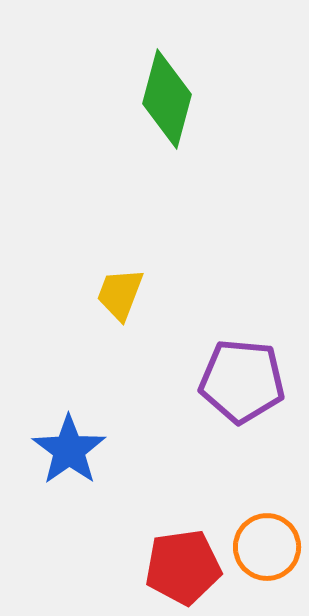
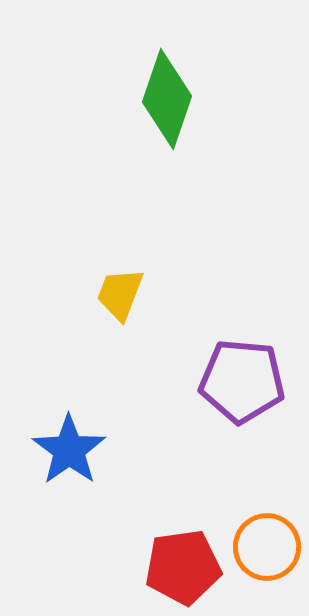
green diamond: rotated 4 degrees clockwise
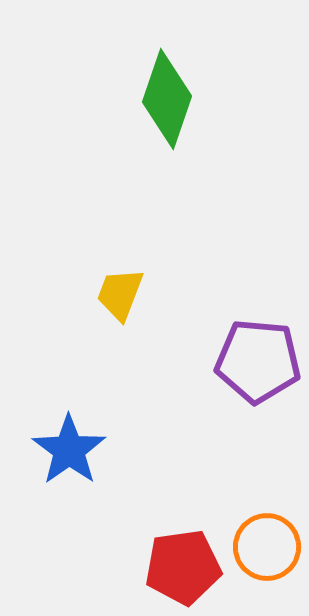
purple pentagon: moved 16 px right, 20 px up
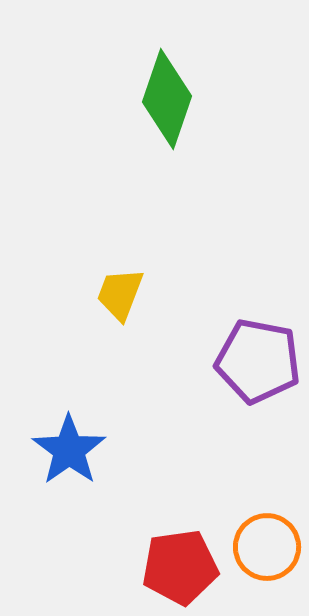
purple pentagon: rotated 6 degrees clockwise
red pentagon: moved 3 px left
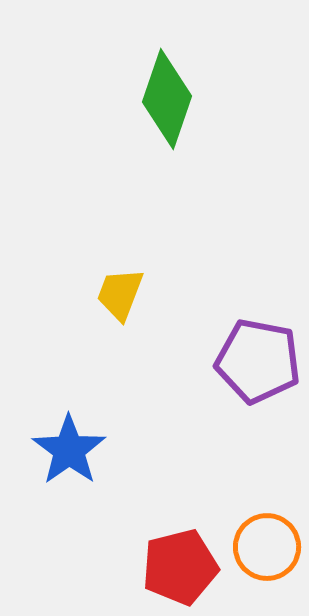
red pentagon: rotated 6 degrees counterclockwise
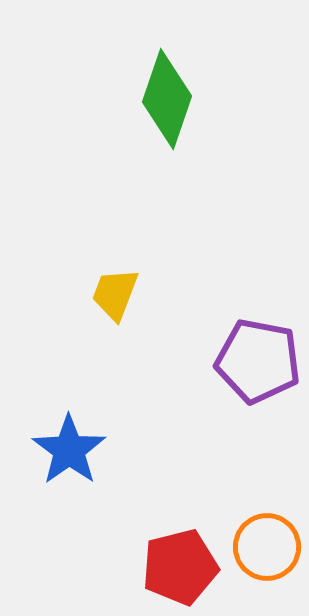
yellow trapezoid: moved 5 px left
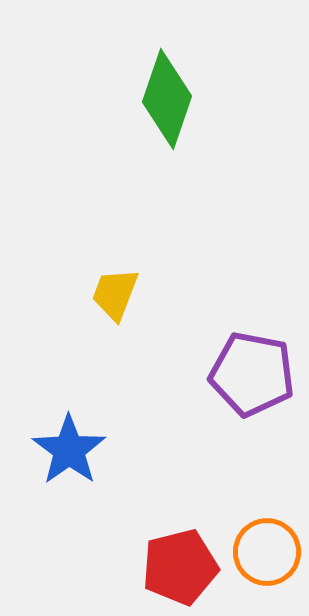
purple pentagon: moved 6 px left, 13 px down
orange circle: moved 5 px down
